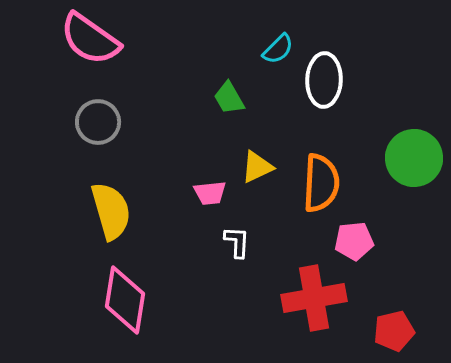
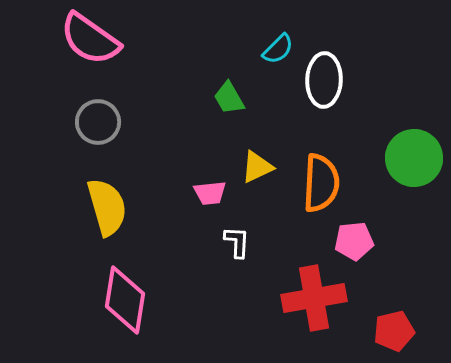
yellow semicircle: moved 4 px left, 4 px up
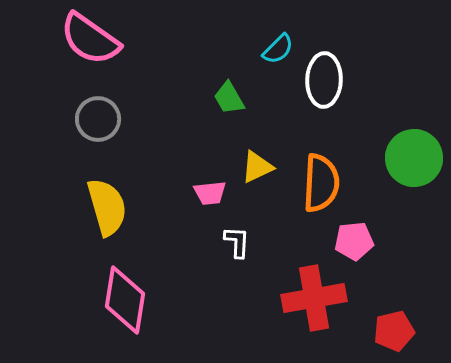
gray circle: moved 3 px up
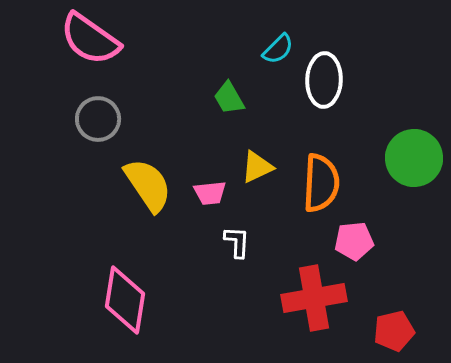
yellow semicircle: moved 41 px right, 22 px up; rotated 18 degrees counterclockwise
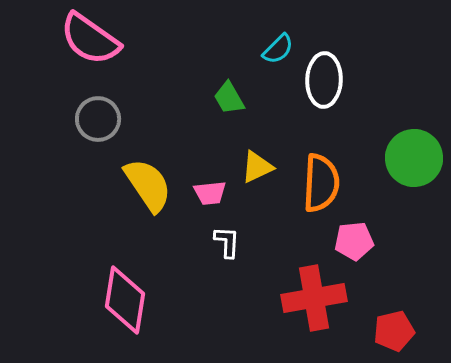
white L-shape: moved 10 px left
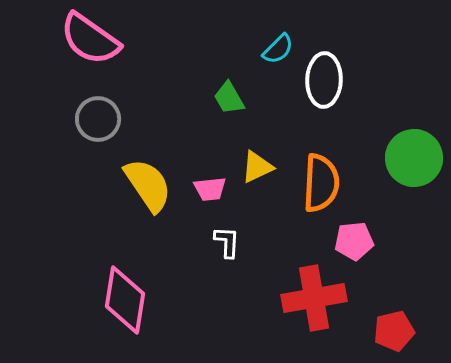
pink trapezoid: moved 4 px up
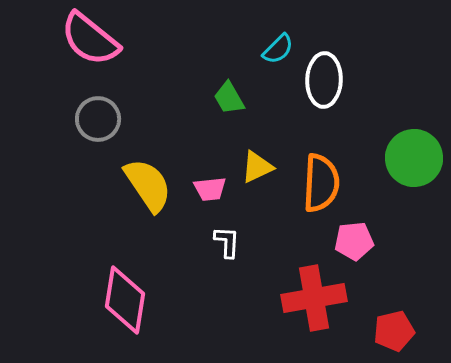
pink semicircle: rotated 4 degrees clockwise
